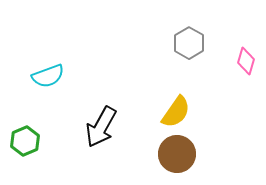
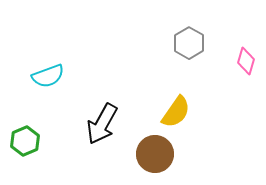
black arrow: moved 1 px right, 3 px up
brown circle: moved 22 px left
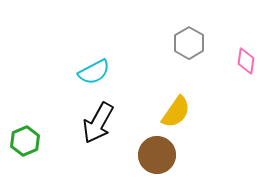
pink diamond: rotated 8 degrees counterclockwise
cyan semicircle: moved 46 px right, 4 px up; rotated 8 degrees counterclockwise
black arrow: moved 4 px left, 1 px up
brown circle: moved 2 px right, 1 px down
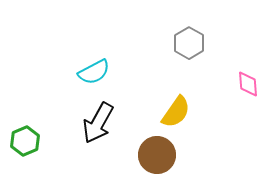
pink diamond: moved 2 px right, 23 px down; rotated 12 degrees counterclockwise
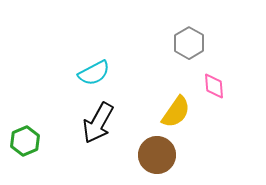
cyan semicircle: moved 1 px down
pink diamond: moved 34 px left, 2 px down
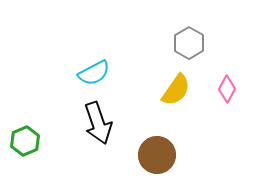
pink diamond: moved 13 px right, 3 px down; rotated 32 degrees clockwise
yellow semicircle: moved 22 px up
black arrow: rotated 48 degrees counterclockwise
